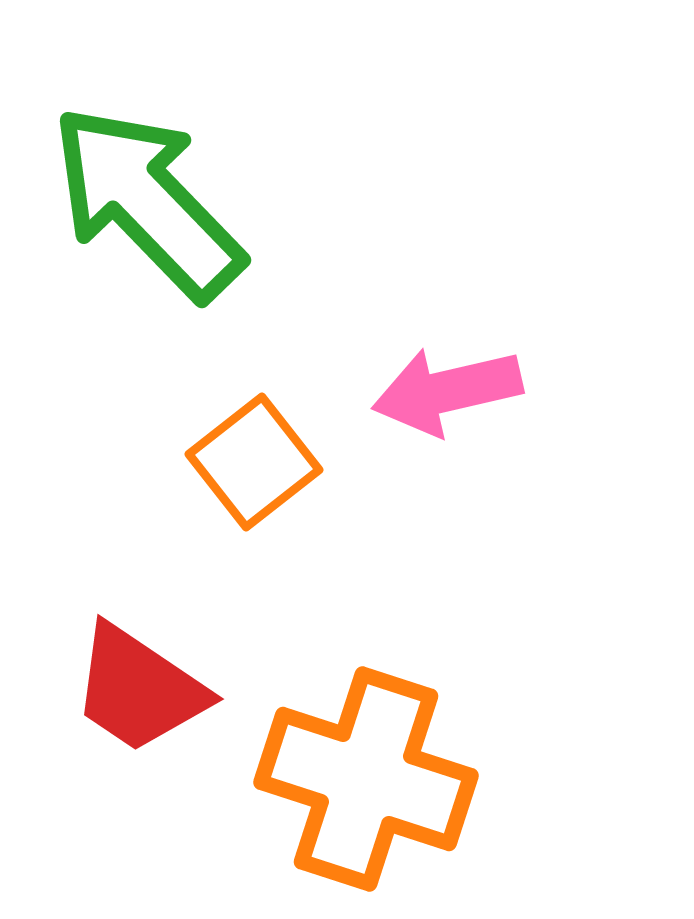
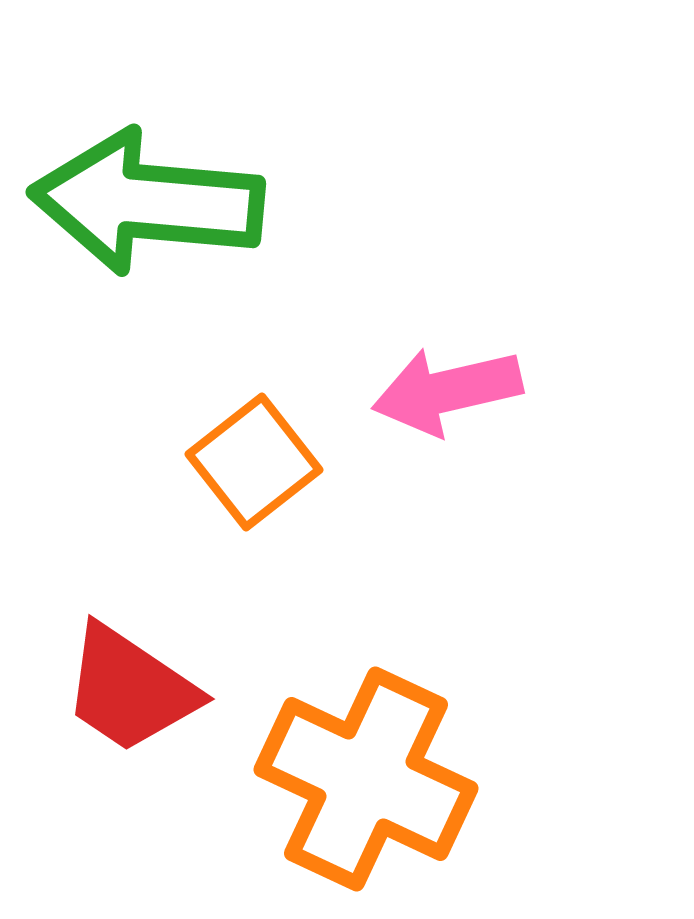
green arrow: rotated 41 degrees counterclockwise
red trapezoid: moved 9 px left
orange cross: rotated 7 degrees clockwise
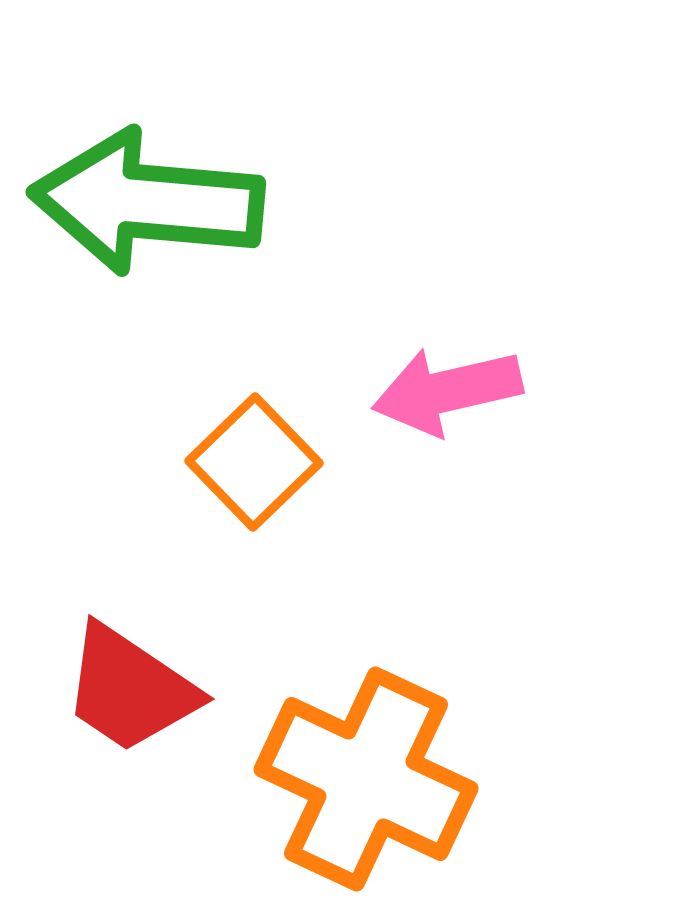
orange square: rotated 6 degrees counterclockwise
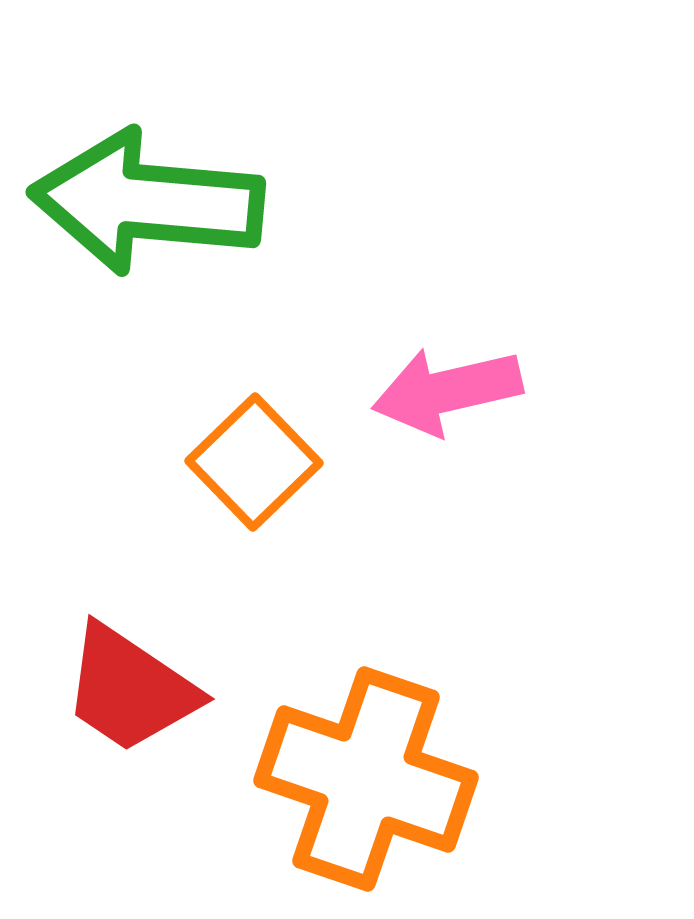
orange cross: rotated 6 degrees counterclockwise
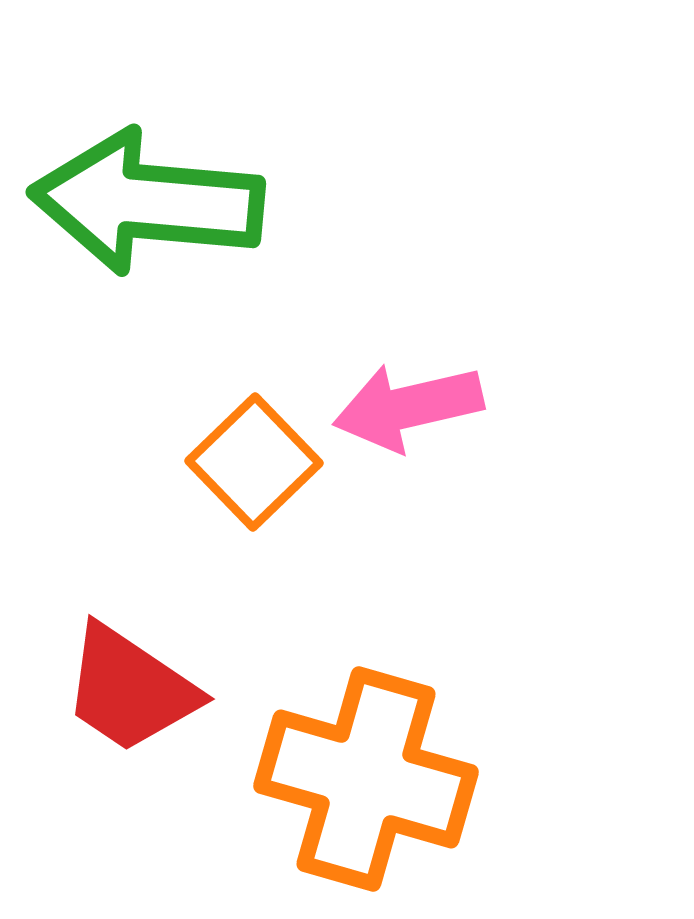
pink arrow: moved 39 px left, 16 px down
orange cross: rotated 3 degrees counterclockwise
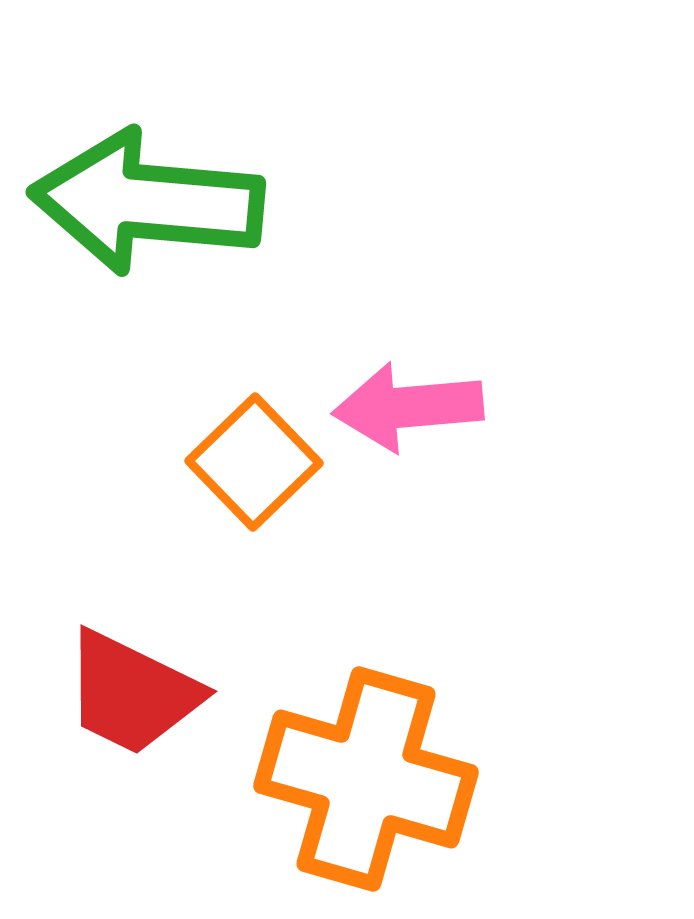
pink arrow: rotated 8 degrees clockwise
red trapezoid: moved 2 px right, 4 px down; rotated 8 degrees counterclockwise
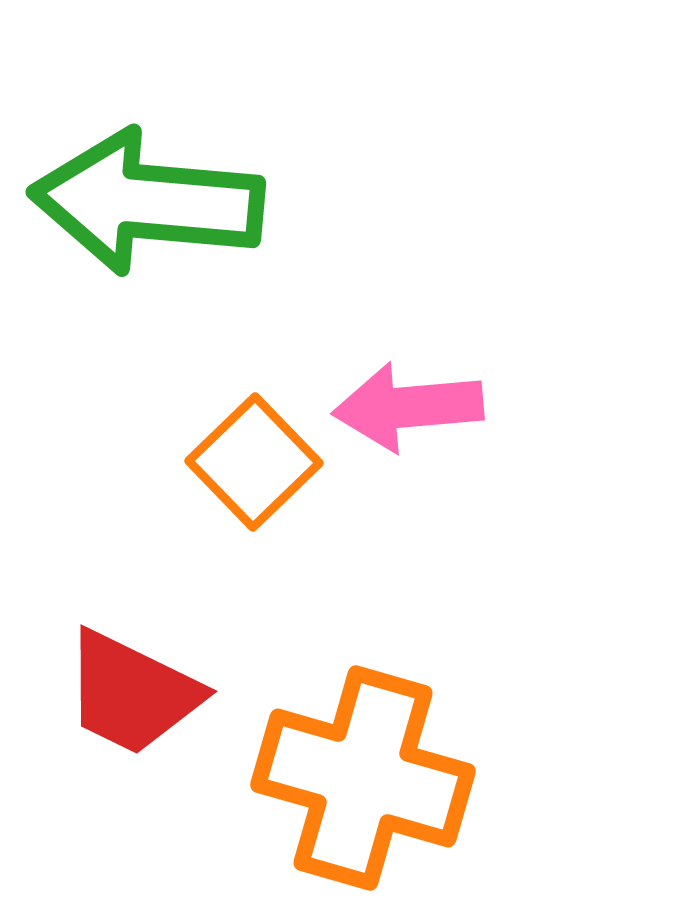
orange cross: moved 3 px left, 1 px up
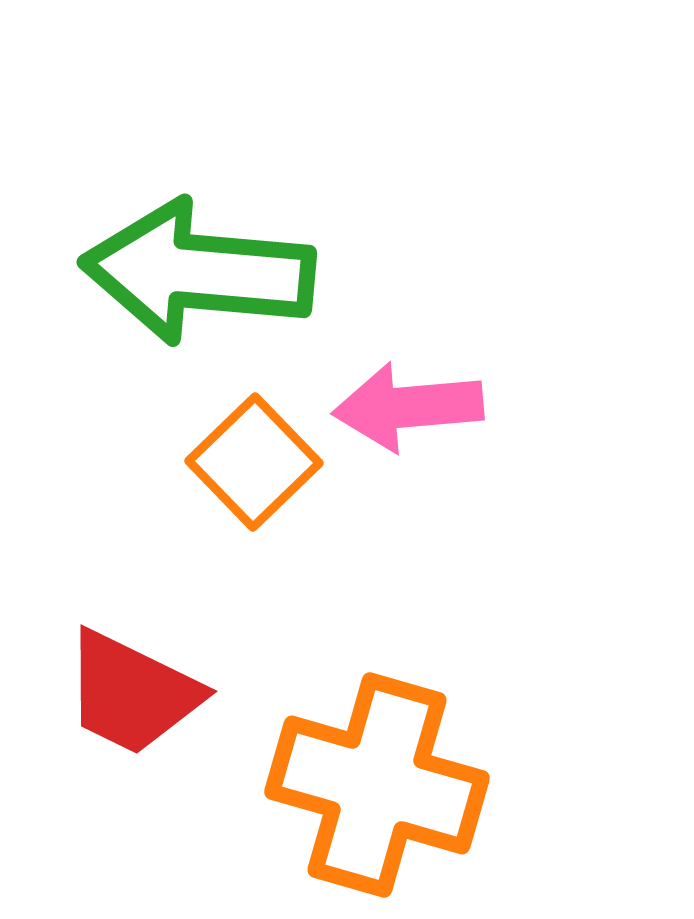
green arrow: moved 51 px right, 70 px down
orange cross: moved 14 px right, 7 px down
